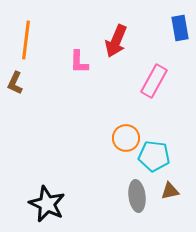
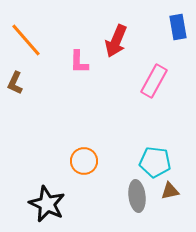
blue rectangle: moved 2 px left, 1 px up
orange line: rotated 48 degrees counterclockwise
orange circle: moved 42 px left, 23 px down
cyan pentagon: moved 1 px right, 6 px down
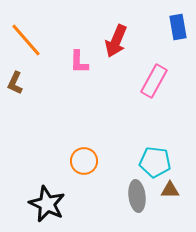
brown triangle: moved 1 px up; rotated 12 degrees clockwise
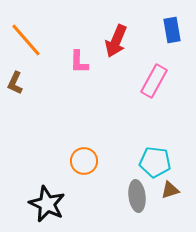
blue rectangle: moved 6 px left, 3 px down
brown triangle: rotated 18 degrees counterclockwise
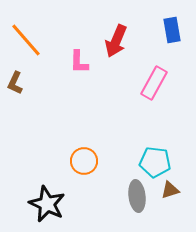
pink rectangle: moved 2 px down
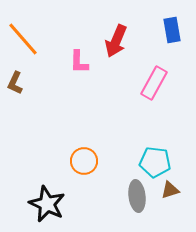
orange line: moved 3 px left, 1 px up
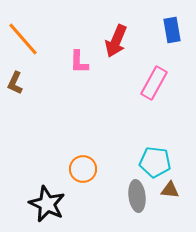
orange circle: moved 1 px left, 8 px down
brown triangle: rotated 24 degrees clockwise
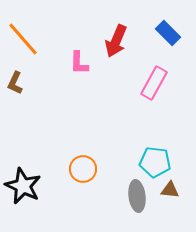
blue rectangle: moved 4 px left, 3 px down; rotated 35 degrees counterclockwise
pink L-shape: moved 1 px down
black star: moved 24 px left, 18 px up
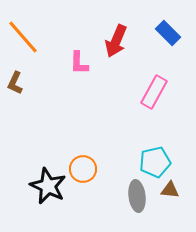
orange line: moved 2 px up
pink rectangle: moved 9 px down
cyan pentagon: rotated 20 degrees counterclockwise
black star: moved 25 px right
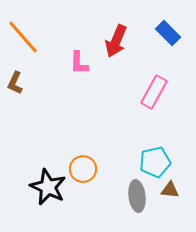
black star: moved 1 px down
